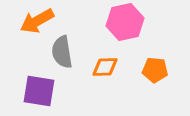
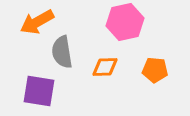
orange arrow: moved 1 px down
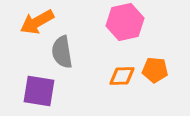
orange diamond: moved 17 px right, 9 px down
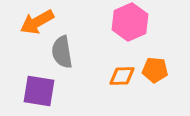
pink hexagon: moved 5 px right; rotated 12 degrees counterclockwise
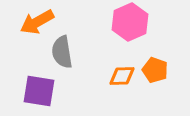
orange pentagon: rotated 15 degrees clockwise
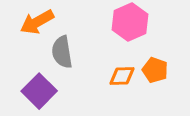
purple square: rotated 36 degrees clockwise
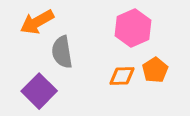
pink hexagon: moved 3 px right, 6 px down
orange pentagon: rotated 20 degrees clockwise
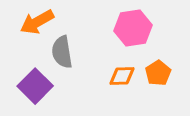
pink hexagon: rotated 15 degrees clockwise
orange pentagon: moved 3 px right, 3 px down
purple square: moved 4 px left, 5 px up
